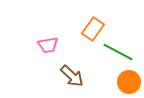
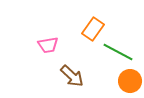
orange circle: moved 1 px right, 1 px up
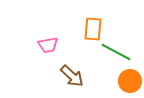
orange rectangle: rotated 30 degrees counterclockwise
green line: moved 2 px left
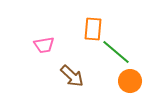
pink trapezoid: moved 4 px left
green line: rotated 12 degrees clockwise
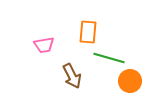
orange rectangle: moved 5 px left, 3 px down
green line: moved 7 px left, 6 px down; rotated 24 degrees counterclockwise
brown arrow: rotated 20 degrees clockwise
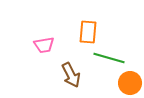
brown arrow: moved 1 px left, 1 px up
orange circle: moved 2 px down
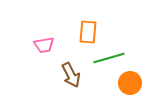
green line: rotated 32 degrees counterclockwise
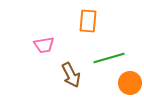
orange rectangle: moved 11 px up
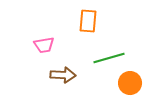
brown arrow: moved 8 px left; rotated 60 degrees counterclockwise
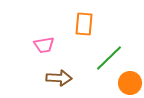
orange rectangle: moved 4 px left, 3 px down
green line: rotated 28 degrees counterclockwise
brown arrow: moved 4 px left, 3 px down
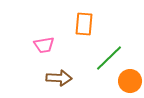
orange circle: moved 2 px up
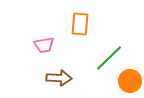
orange rectangle: moved 4 px left
